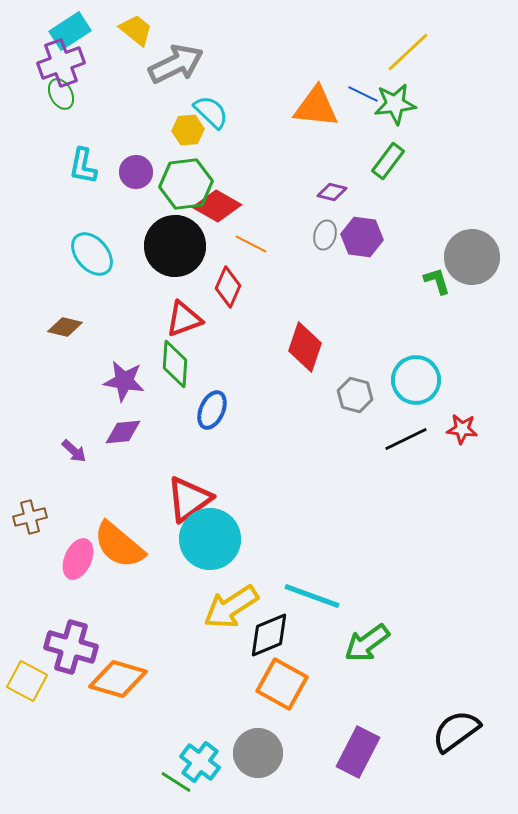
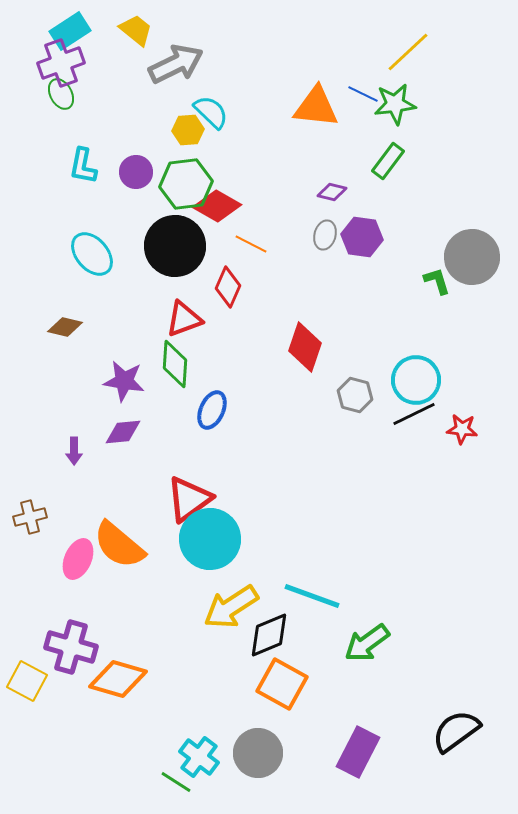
black line at (406, 439): moved 8 px right, 25 px up
purple arrow at (74, 451): rotated 48 degrees clockwise
cyan cross at (200, 762): moved 1 px left, 5 px up
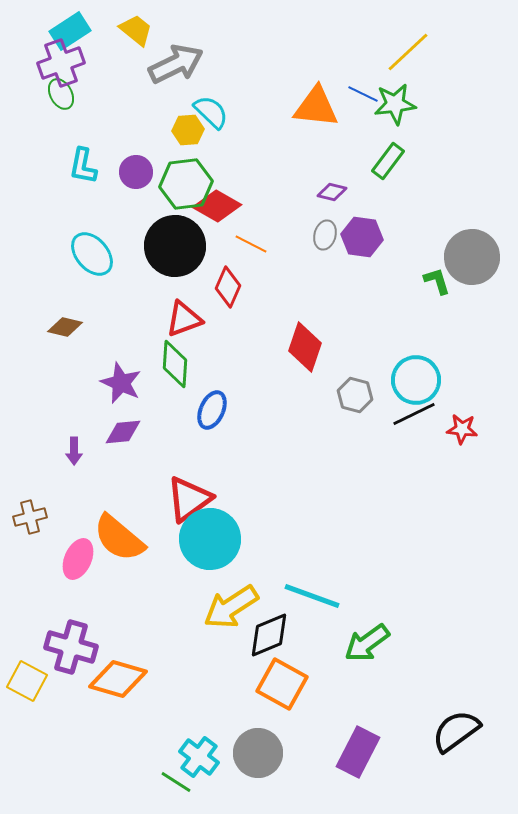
purple star at (124, 381): moved 3 px left, 2 px down; rotated 15 degrees clockwise
orange semicircle at (119, 545): moved 7 px up
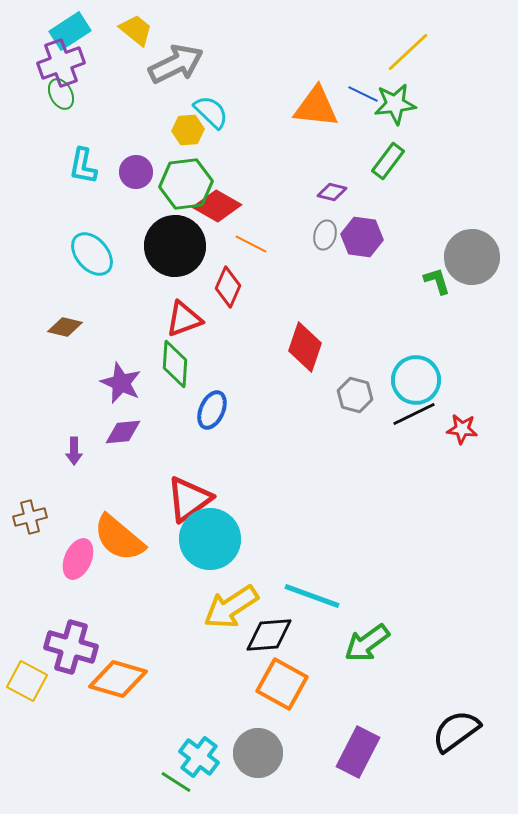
black diamond at (269, 635): rotated 18 degrees clockwise
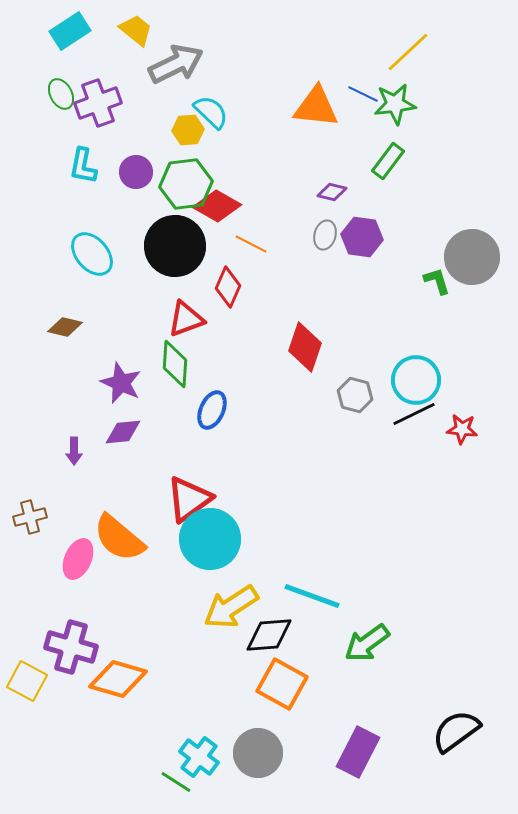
purple cross at (61, 63): moved 37 px right, 40 px down
red triangle at (184, 319): moved 2 px right
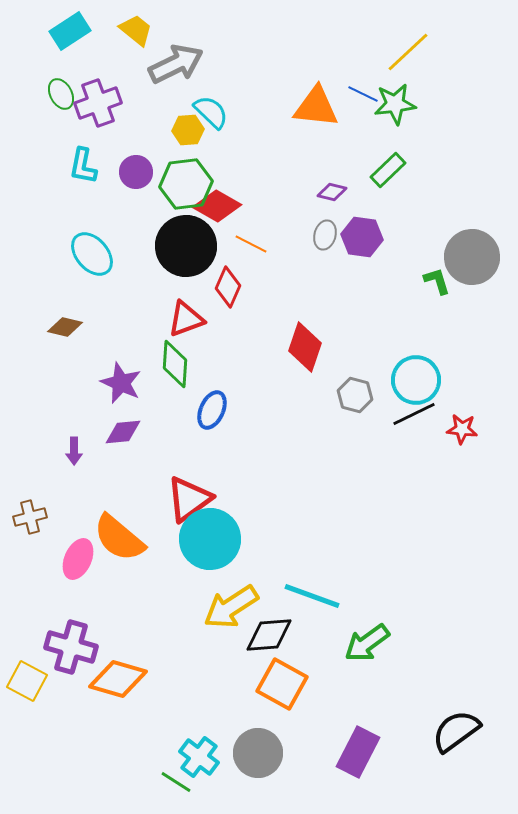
green rectangle at (388, 161): moved 9 px down; rotated 9 degrees clockwise
black circle at (175, 246): moved 11 px right
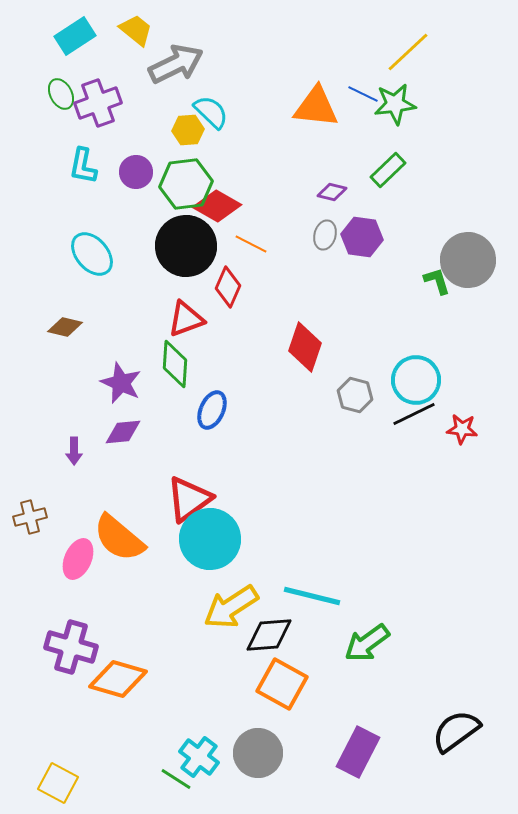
cyan rectangle at (70, 31): moved 5 px right, 5 px down
gray circle at (472, 257): moved 4 px left, 3 px down
cyan line at (312, 596): rotated 6 degrees counterclockwise
yellow square at (27, 681): moved 31 px right, 102 px down
green line at (176, 782): moved 3 px up
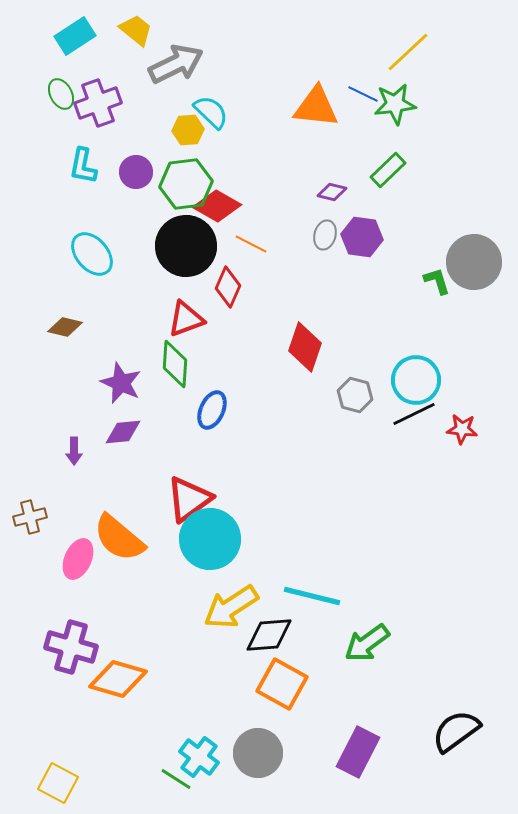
gray circle at (468, 260): moved 6 px right, 2 px down
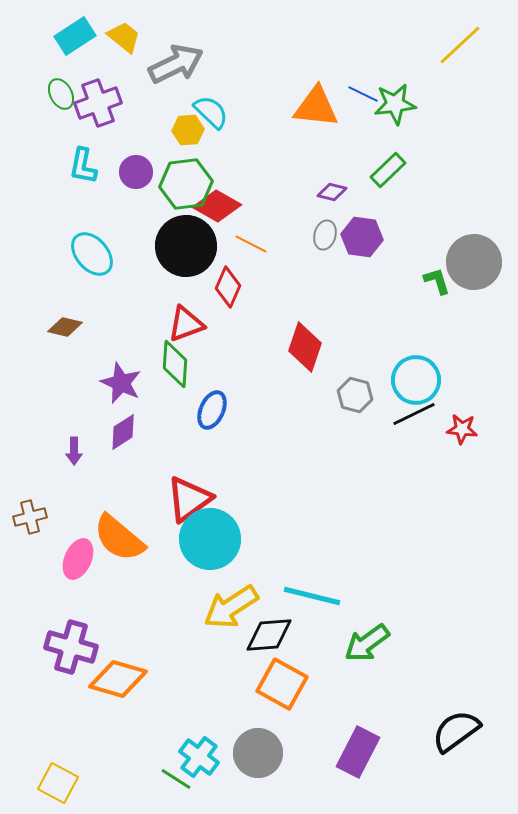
yellow trapezoid at (136, 30): moved 12 px left, 7 px down
yellow line at (408, 52): moved 52 px right, 7 px up
red triangle at (186, 319): moved 5 px down
purple diamond at (123, 432): rotated 27 degrees counterclockwise
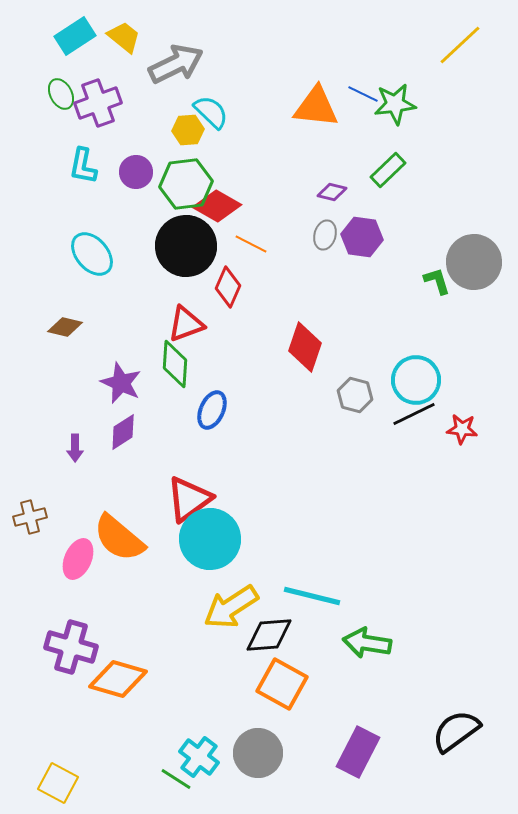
purple arrow at (74, 451): moved 1 px right, 3 px up
green arrow at (367, 643): rotated 45 degrees clockwise
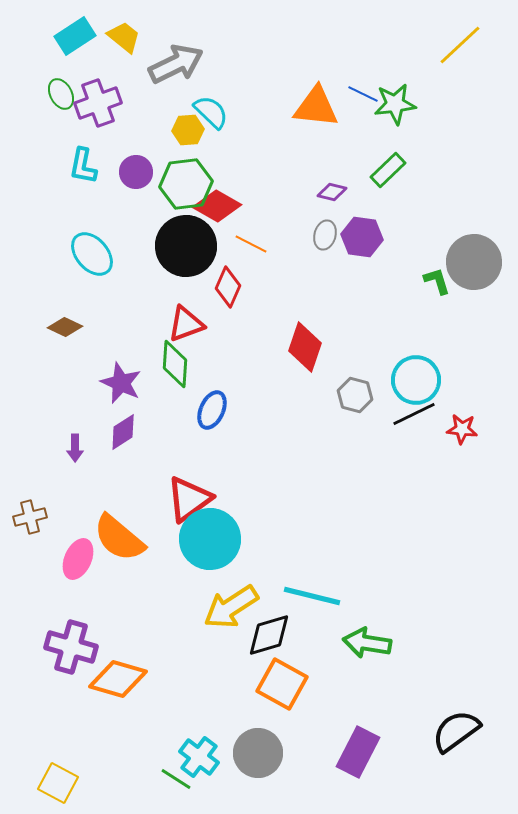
brown diamond at (65, 327): rotated 12 degrees clockwise
black diamond at (269, 635): rotated 12 degrees counterclockwise
